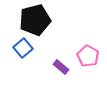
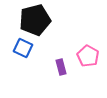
blue square: rotated 24 degrees counterclockwise
purple rectangle: rotated 35 degrees clockwise
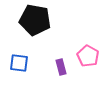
black pentagon: rotated 24 degrees clockwise
blue square: moved 4 px left, 15 px down; rotated 18 degrees counterclockwise
